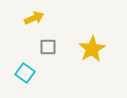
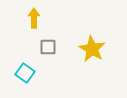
yellow arrow: rotated 66 degrees counterclockwise
yellow star: rotated 12 degrees counterclockwise
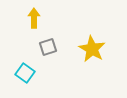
gray square: rotated 18 degrees counterclockwise
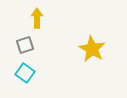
yellow arrow: moved 3 px right
gray square: moved 23 px left, 2 px up
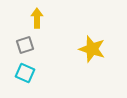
yellow star: rotated 12 degrees counterclockwise
cyan square: rotated 12 degrees counterclockwise
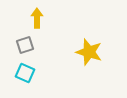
yellow star: moved 3 px left, 3 px down
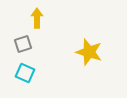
gray square: moved 2 px left, 1 px up
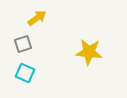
yellow arrow: rotated 54 degrees clockwise
yellow star: rotated 12 degrees counterclockwise
